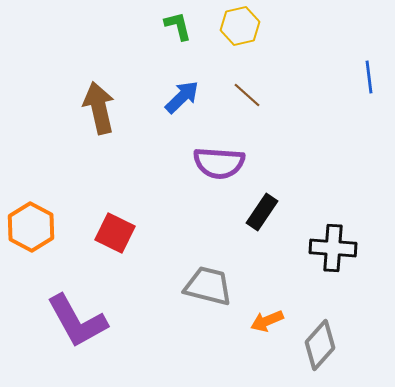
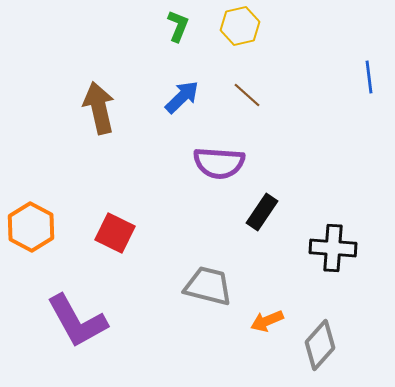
green L-shape: rotated 36 degrees clockwise
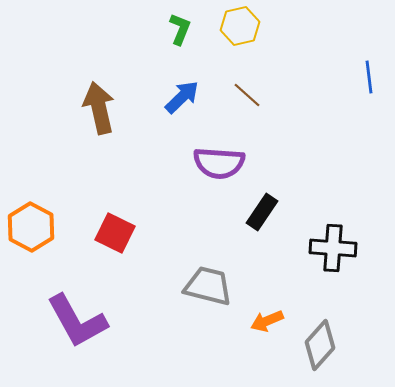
green L-shape: moved 2 px right, 3 px down
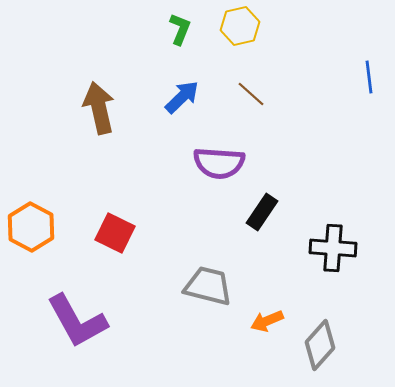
brown line: moved 4 px right, 1 px up
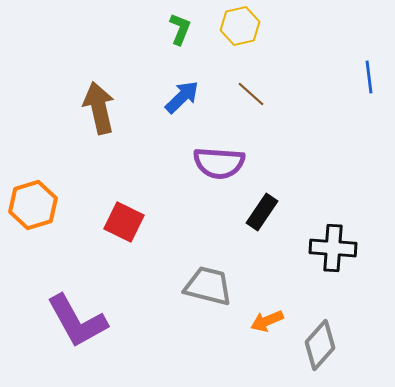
orange hexagon: moved 2 px right, 22 px up; rotated 15 degrees clockwise
red square: moved 9 px right, 11 px up
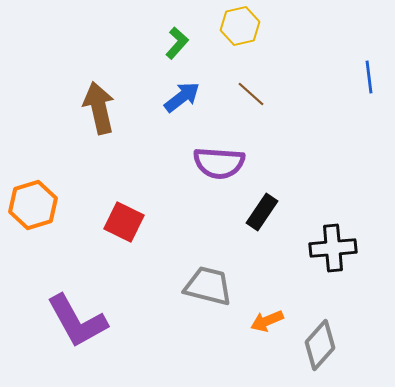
green L-shape: moved 3 px left, 14 px down; rotated 20 degrees clockwise
blue arrow: rotated 6 degrees clockwise
black cross: rotated 9 degrees counterclockwise
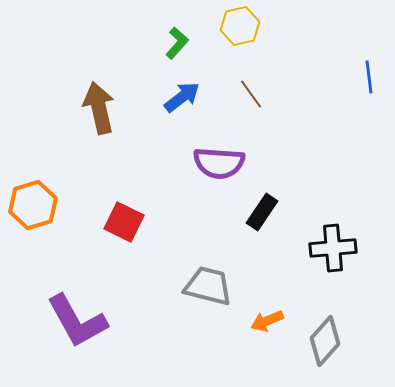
brown line: rotated 12 degrees clockwise
gray diamond: moved 5 px right, 4 px up
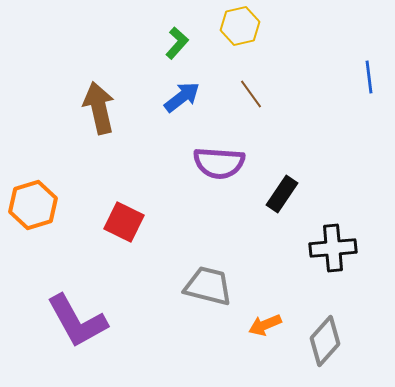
black rectangle: moved 20 px right, 18 px up
orange arrow: moved 2 px left, 4 px down
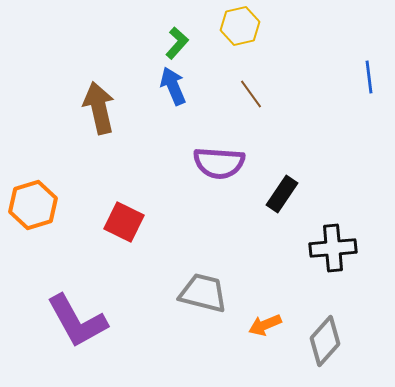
blue arrow: moved 9 px left, 11 px up; rotated 75 degrees counterclockwise
gray trapezoid: moved 5 px left, 7 px down
